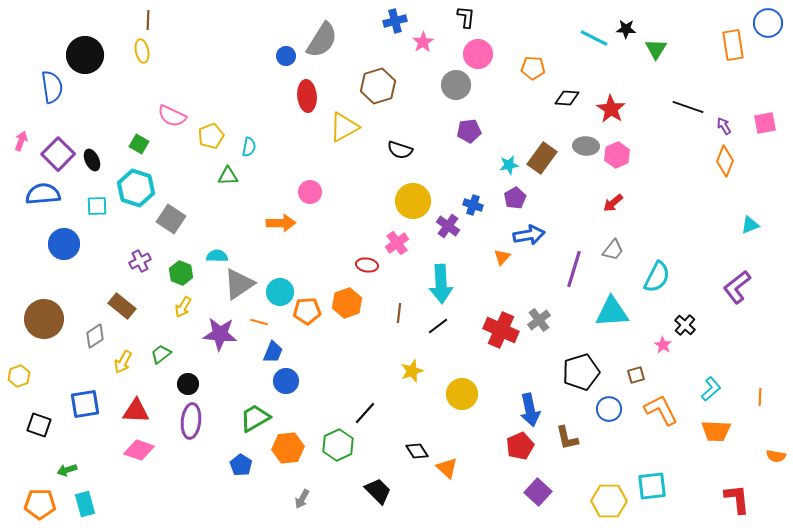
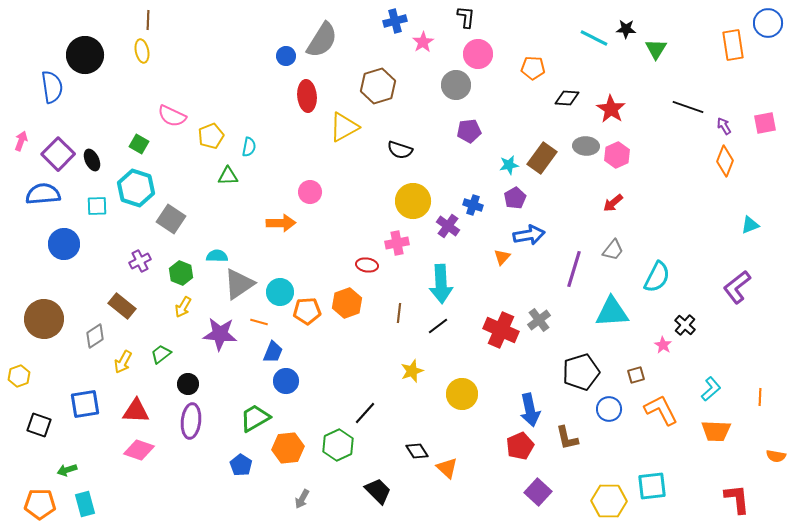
pink cross at (397, 243): rotated 25 degrees clockwise
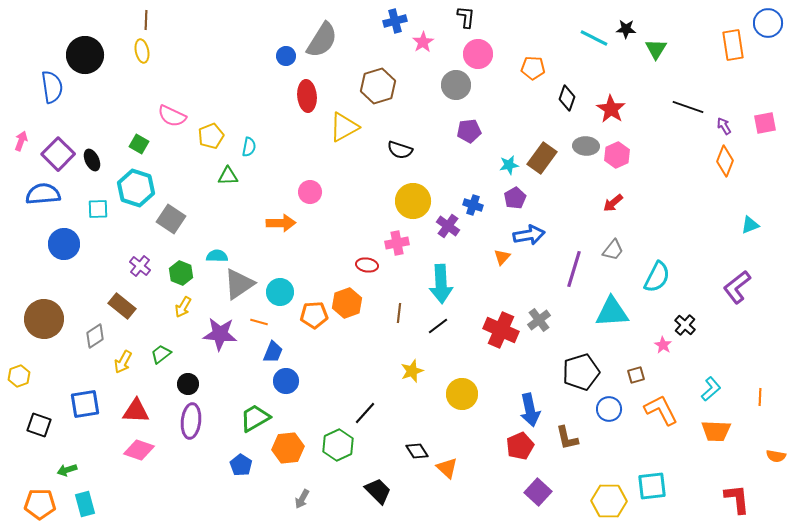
brown line at (148, 20): moved 2 px left
black diamond at (567, 98): rotated 75 degrees counterclockwise
cyan square at (97, 206): moved 1 px right, 3 px down
purple cross at (140, 261): moved 5 px down; rotated 25 degrees counterclockwise
orange pentagon at (307, 311): moved 7 px right, 4 px down
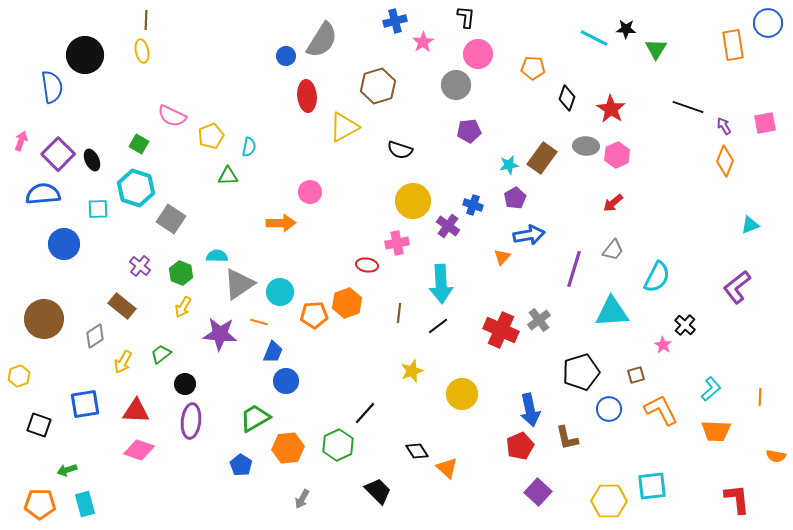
black circle at (188, 384): moved 3 px left
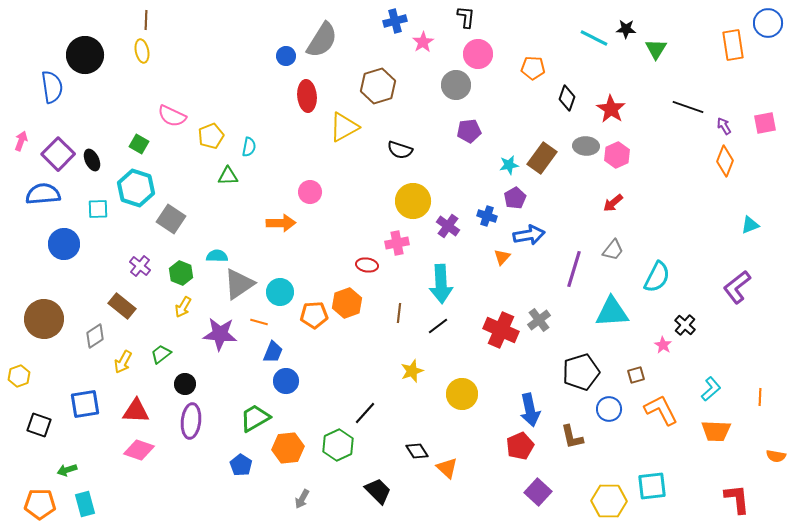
blue cross at (473, 205): moved 14 px right, 11 px down
brown L-shape at (567, 438): moved 5 px right, 1 px up
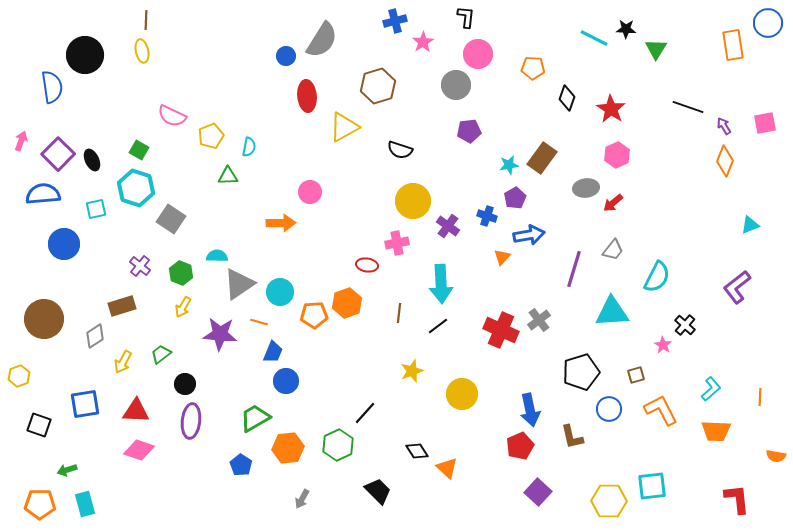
green square at (139, 144): moved 6 px down
gray ellipse at (586, 146): moved 42 px down; rotated 10 degrees counterclockwise
cyan square at (98, 209): moved 2 px left; rotated 10 degrees counterclockwise
brown rectangle at (122, 306): rotated 56 degrees counterclockwise
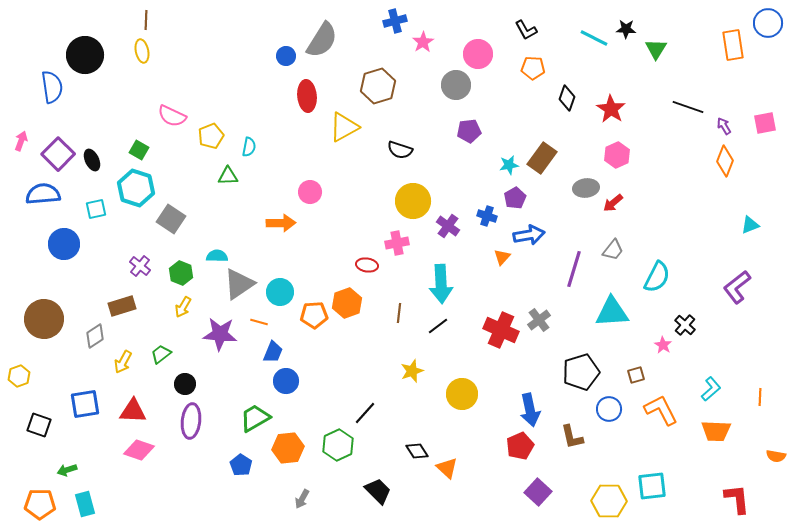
black L-shape at (466, 17): moved 60 px right, 13 px down; rotated 145 degrees clockwise
red triangle at (136, 411): moved 3 px left
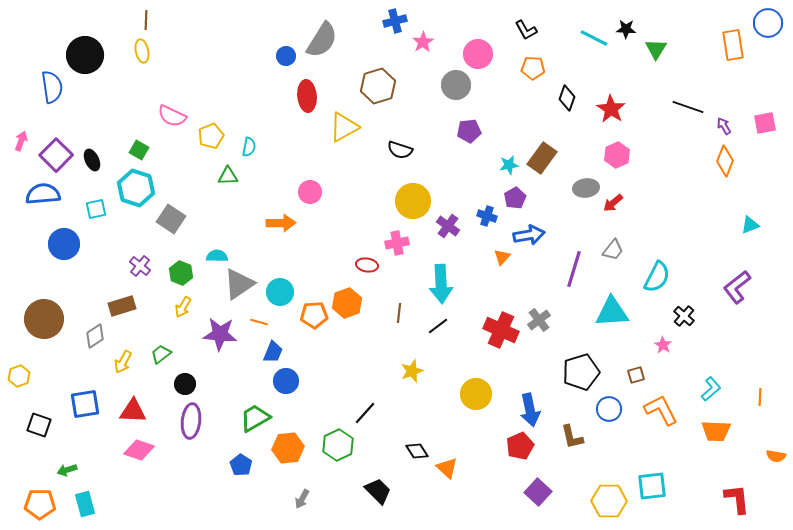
purple square at (58, 154): moved 2 px left, 1 px down
black cross at (685, 325): moved 1 px left, 9 px up
yellow circle at (462, 394): moved 14 px right
